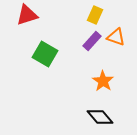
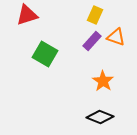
black diamond: rotated 28 degrees counterclockwise
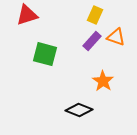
green square: rotated 15 degrees counterclockwise
black diamond: moved 21 px left, 7 px up
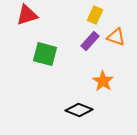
purple rectangle: moved 2 px left
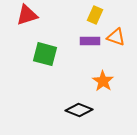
purple rectangle: rotated 48 degrees clockwise
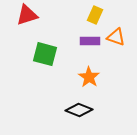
orange star: moved 14 px left, 4 px up
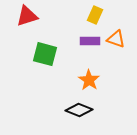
red triangle: moved 1 px down
orange triangle: moved 2 px down
orange star: moved 3 px down
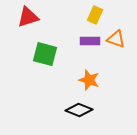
red triangle: moved 1 px right, 1 px down
orange star: rotated 15 degrees counterclockwise
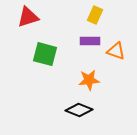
orange triangle: moved 12 px down
orange star: rotated 25 degrees counterclockwise
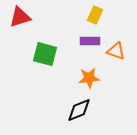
red triangle: moved 8 px left
orange star: moved 2 px up
black diamond: rotated 44 degrees counterclockwise
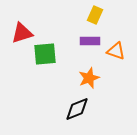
red triangle: moved 2 px right, 16 px down
green square: rotated 20 degrees counterclockwise
orange star: rotated 15 degrees counterclockwise
black diamond: moved 2 px left, 1 px up
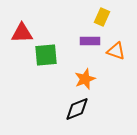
yellow rectangle: moved 7 px right, 2 px down
red triangle: rotated 15 degrees clockwise
green square: moved 1 px right, 1 px down
orange star: moved 4 px left, 1 px down
